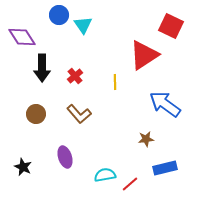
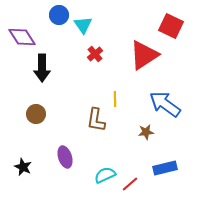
red cross: moved 20 px right, 22 px up
yellow line: moved 17 px down
brown L-shape: moved 17 px right, 6 px down; rotated 50 degrees clockwise
brown star: moved 7 px up
cyan semicircle: rotated 15 degrees counterclockwise
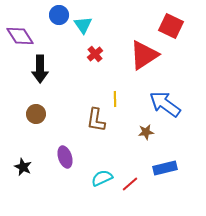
purple diamond: moved 2 px left, 1 px up
black arrow: moved 2 px left, 1 px down
cyan semicircle: moved 3 px left, 3 px down
